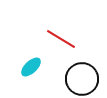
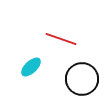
red line: rotated 12 degrees counterclockwise
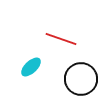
black circle: moved 1 px left
